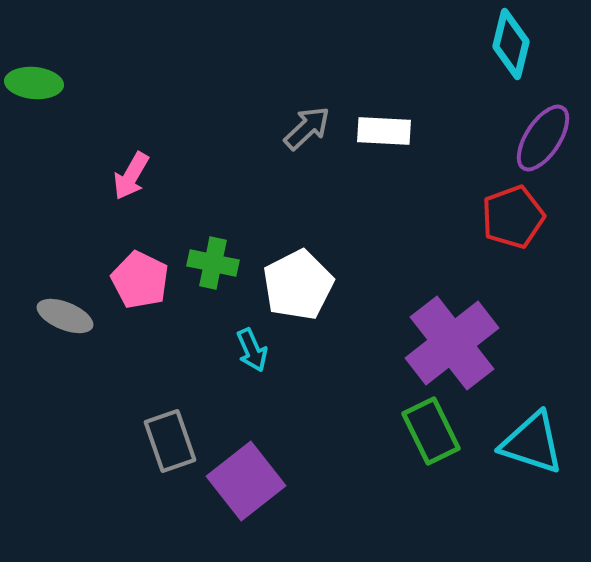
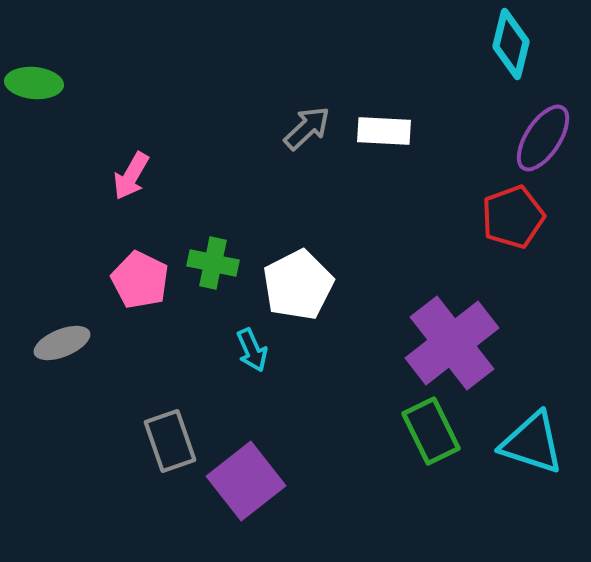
gray ellipse: moved 3 px left, 27 px down; rotated 44 degrees counterclockwise
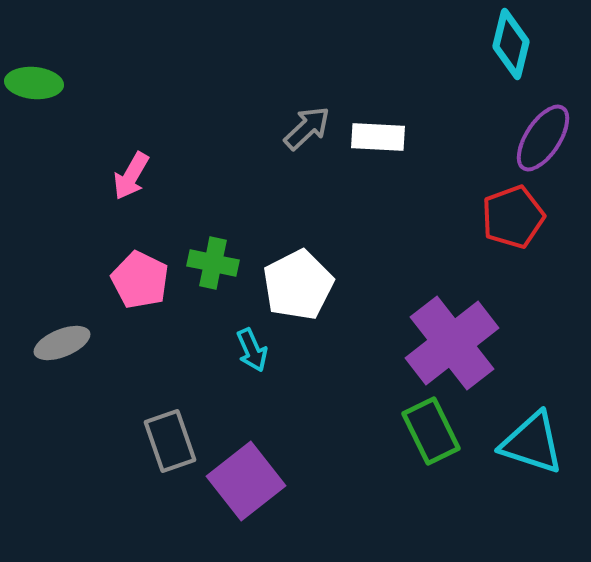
white rectangle: moved 6 px left, 6 px down
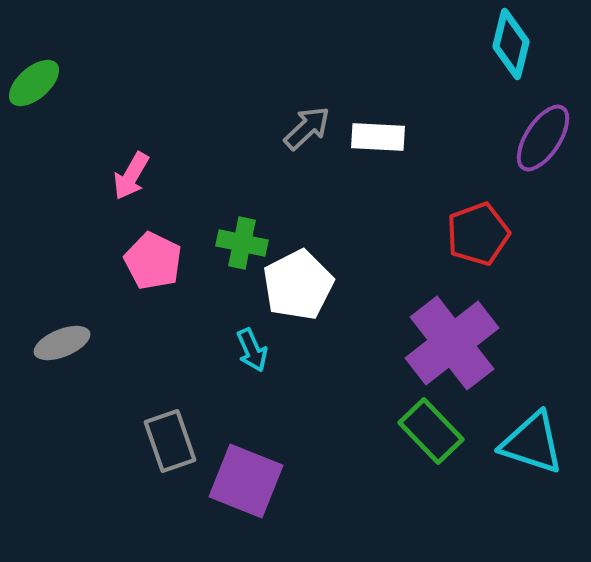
green ellipse: rotated 46 degrees counterclockwise
red pentagon: moved 35 px left, 17 px down
green cross: moved 29 px right, 20 px up
pink pentagon: moved 13 px right, 19 px up
green rectangle: rotated 18 degrees counterclockwise
purple square: rotated 30 degrees counterclockwise
